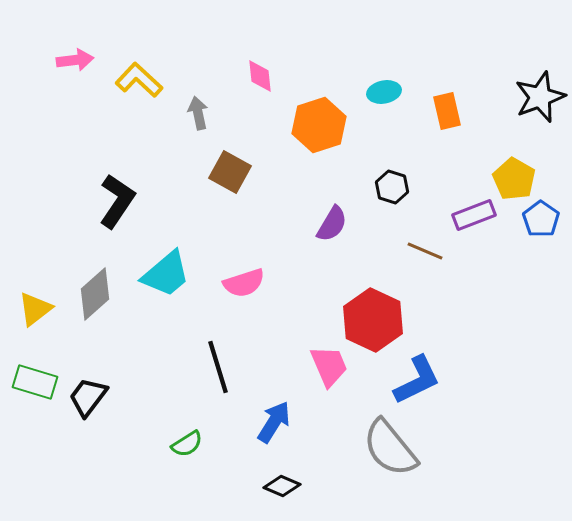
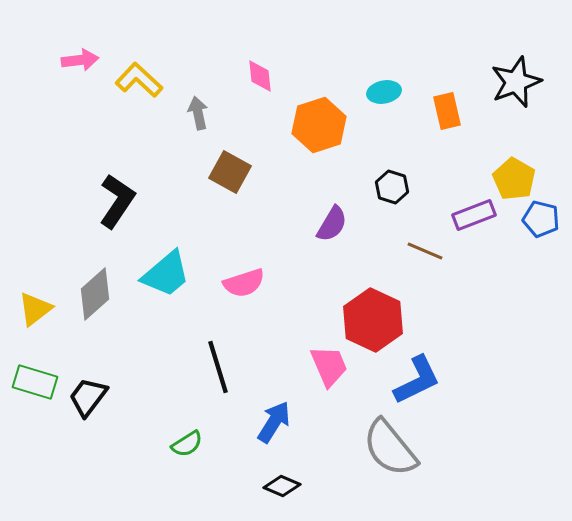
pink arrow: moved 5 px right
black star: moved 24 px left, 15 px up
blue pentagon: rotated 21 degrees counterclockwise
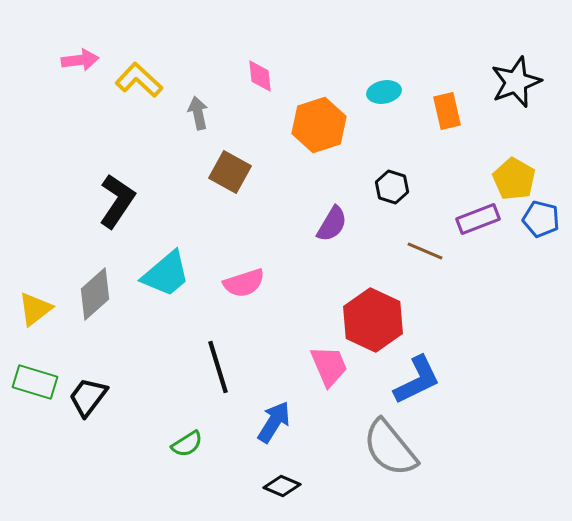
purple rectangle: moved 4 px right, 4 px down
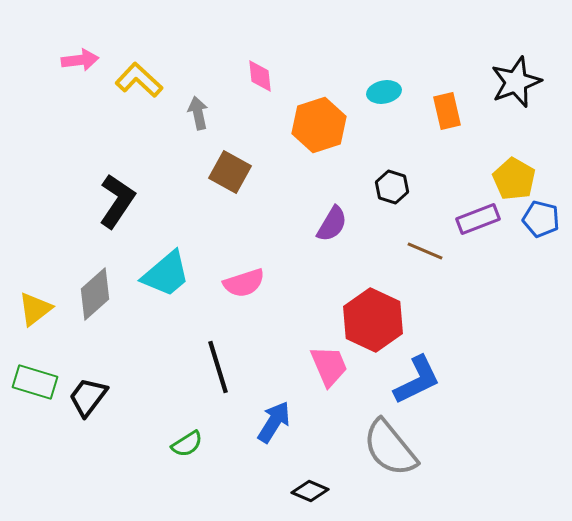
black diamond: moved 28 px right, 5 px down
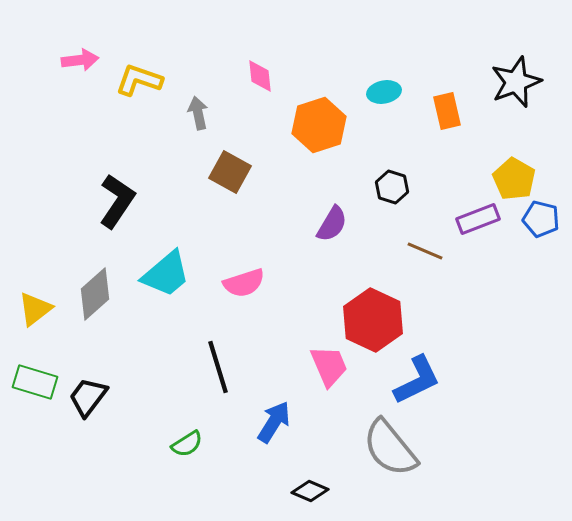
yellow L-shape: rotated 24 degrees counterclockwise
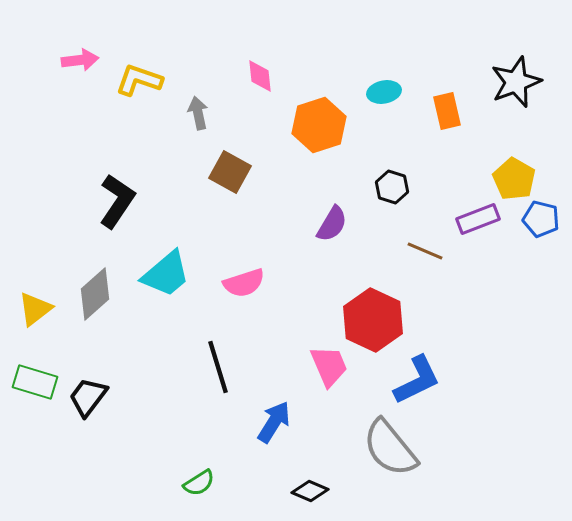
green semicircle: moved 12 px right, 39 px down
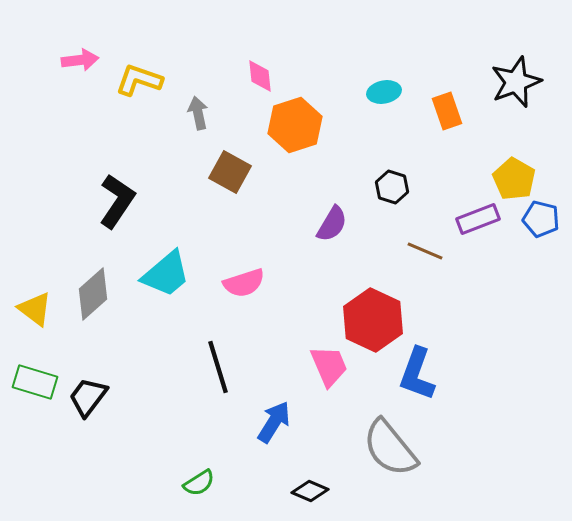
orange rectangle: rotated 6 degrees counterclockwise
orange hexagon: moved 24 px left
gray diamond: moved 2 px left
yellow triangle: rotated 45 degrees counterclockwise
blue L-shape: moved 6 px up; rotated 136 degrees clockwise
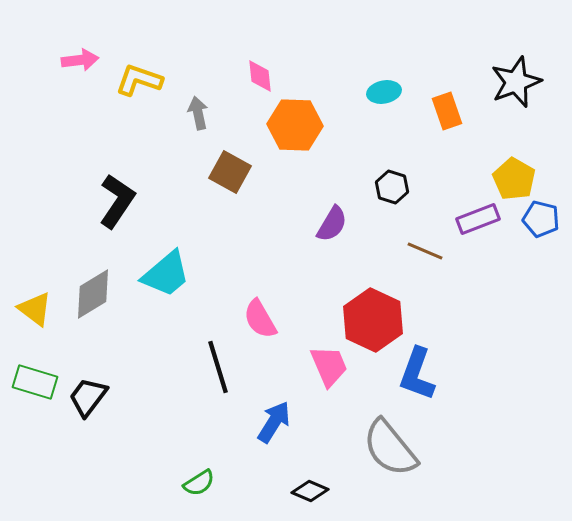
orange hexagon: rotated 20 degrees clockwise
pink semicircle: moved 16 px right, 36 px down; rotated 78 degrees clockwise
gray diamond: rotated 10 degrees clockwise
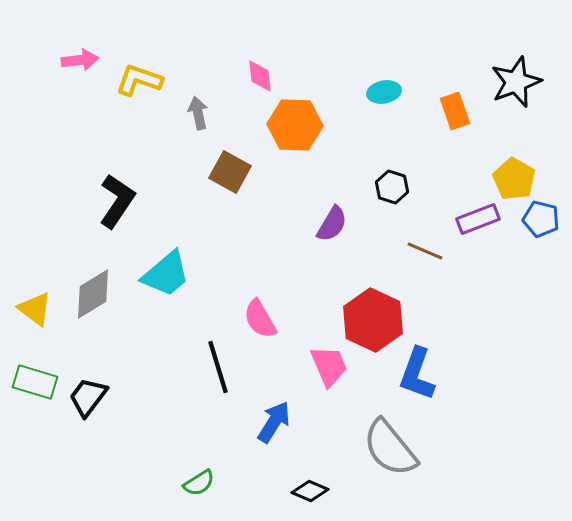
orange rectangle: moved 8 px right
